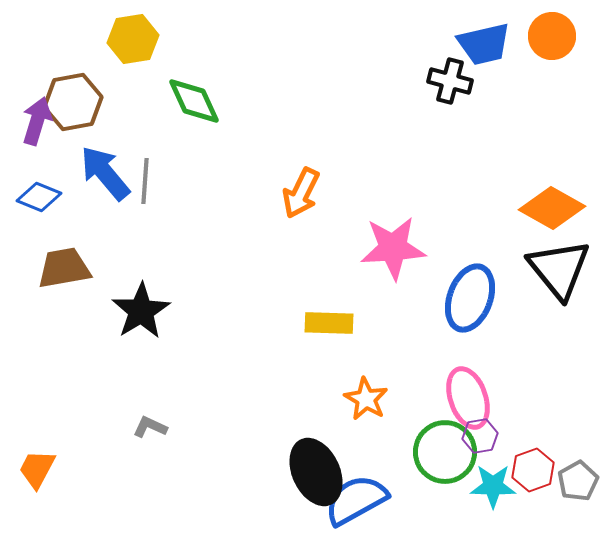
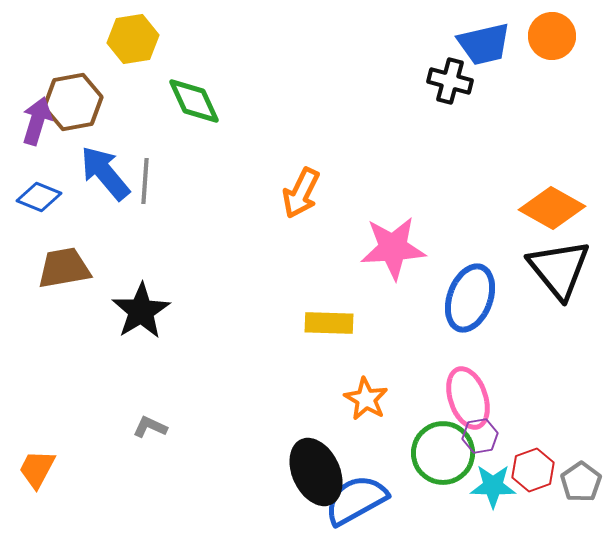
green circle: moved 2 px left, 1 px down
gray pentagon: moved 3 px right, 1 px down; rotated 6 degrees counterclockwise
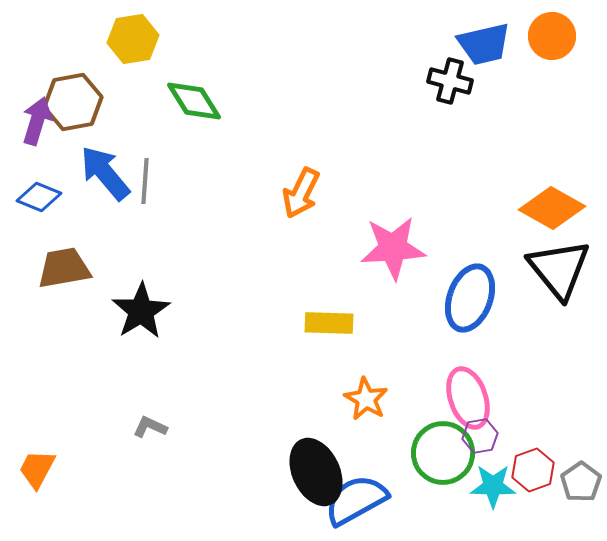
green diamond: rotated 8 degrees counterclockwise
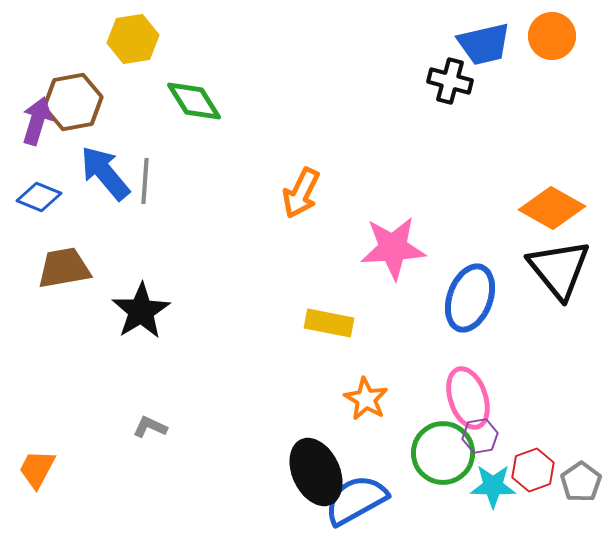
yellow rectangle: rotated 9 degrees clockwise
